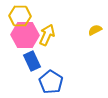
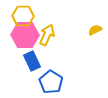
yellow hexagon: moved 3 px right
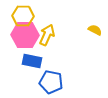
yellow semicircle: rotated 56 degrees clockwise
blue rectangle: rotated 54 degrees counterclockwise
blue pentagon: rotated 20 degrees counterclockwise
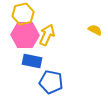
yellow hexagon: moved 2 px up; rotated 15 degrees counterclockwise
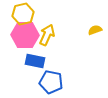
yellow semicircle: rotated 48 degrees counterclockwise
blue rectangle: moved 3 px right
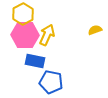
yellow hexagon: rotated 15 degrees counterclockwise
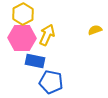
pink hexagon: moved 3 px left, 3 px down
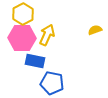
blue pentagon: moved 1 px right, 1 px down
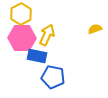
yellow hexagon: moved 2 px left
yellow semicircle: moved 1 px up
blue rectangle: moved 2 px right, 5 px up
blue pentagon: moved 1 px right, 6 px up
